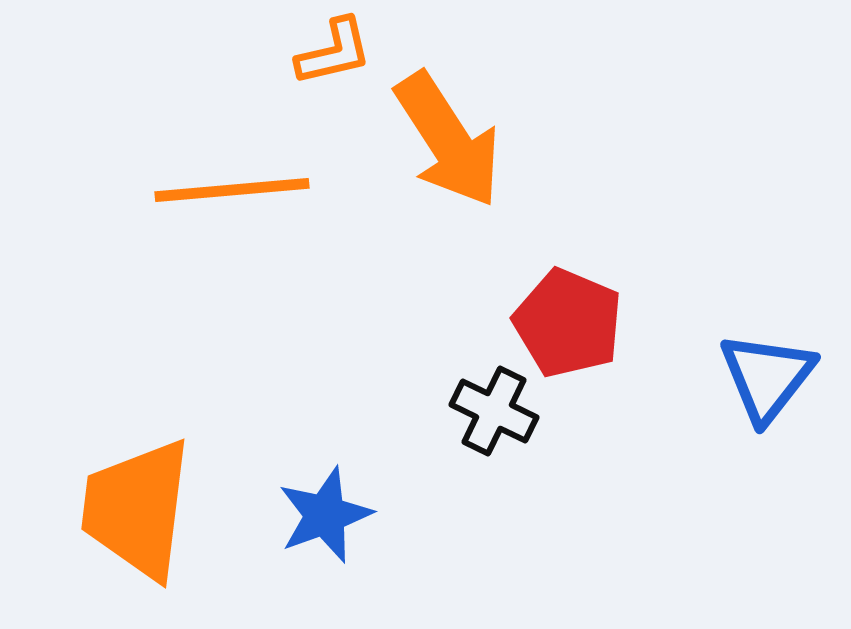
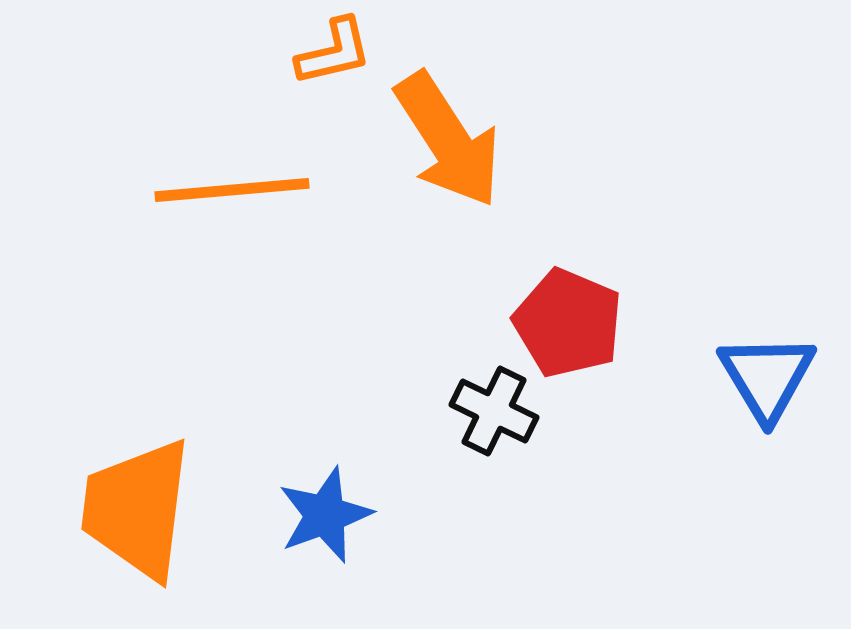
blue triangle: rotated 9 degrees counterclockwise
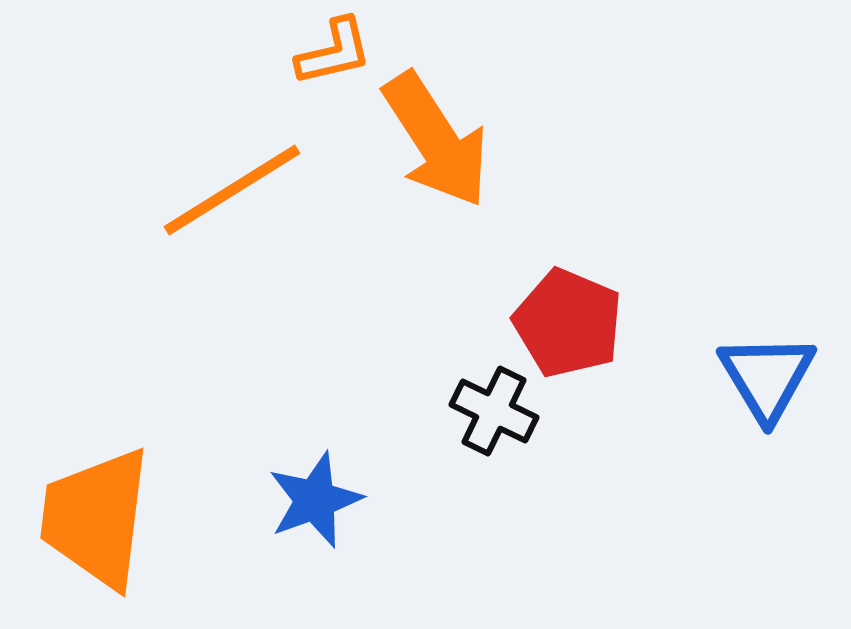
orange arrow: moved 12 px left
orange line: rotated 27 degrees counterclockwise
orange trapezoid: moved 41 px left, 9 px down
blue star: moved 10 px left, 15 px up
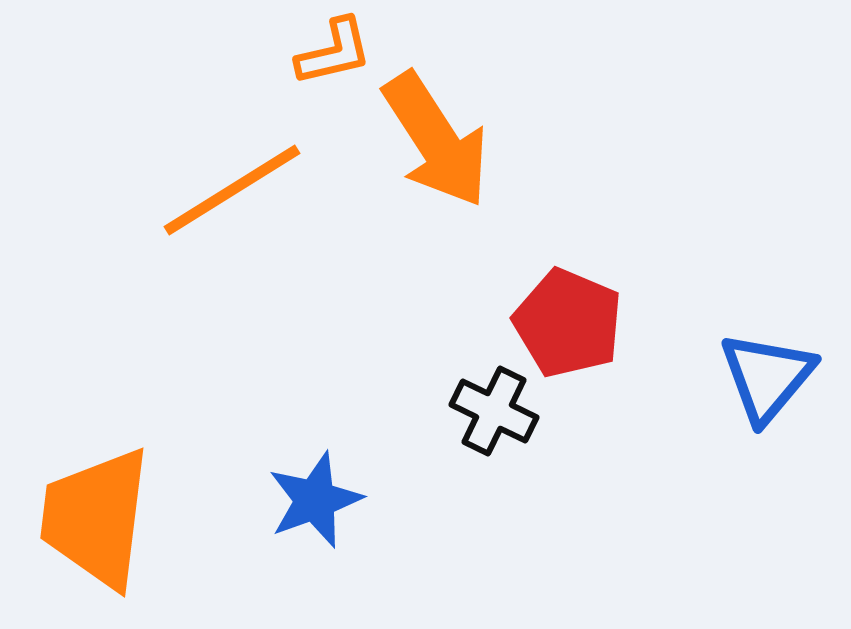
blue triangle: rotated 11 degrees clockwise
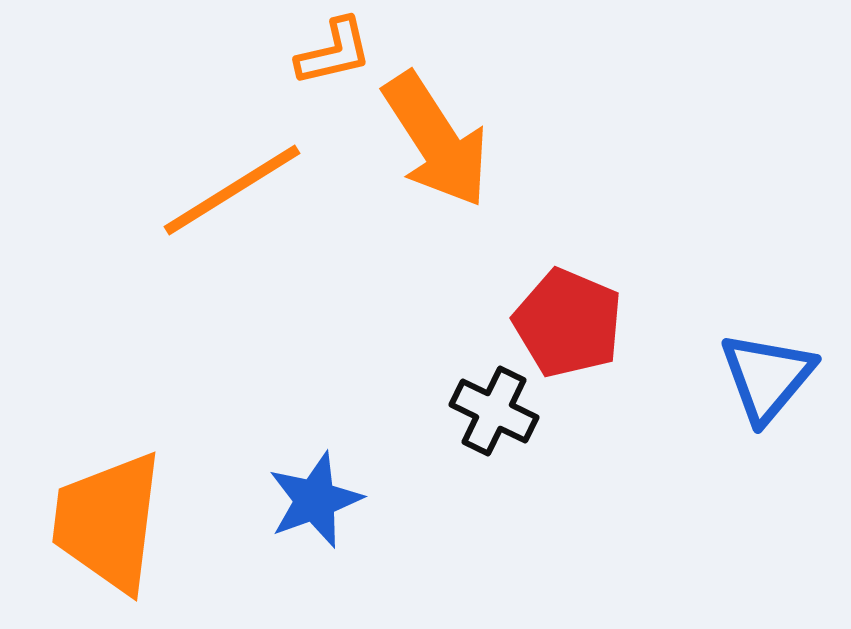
orange trapezoid: moved 12 px right, 4 px down
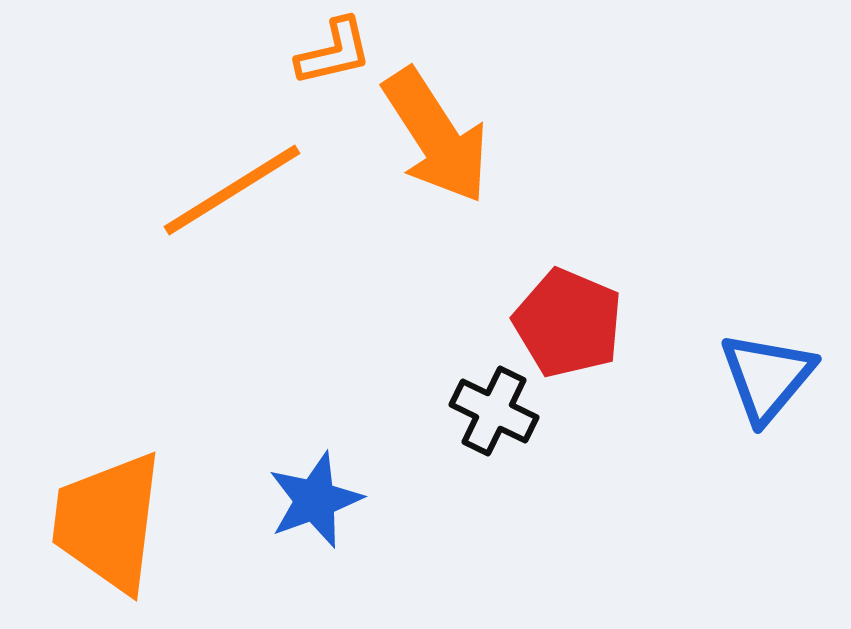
orange arrow: moved 4 px up
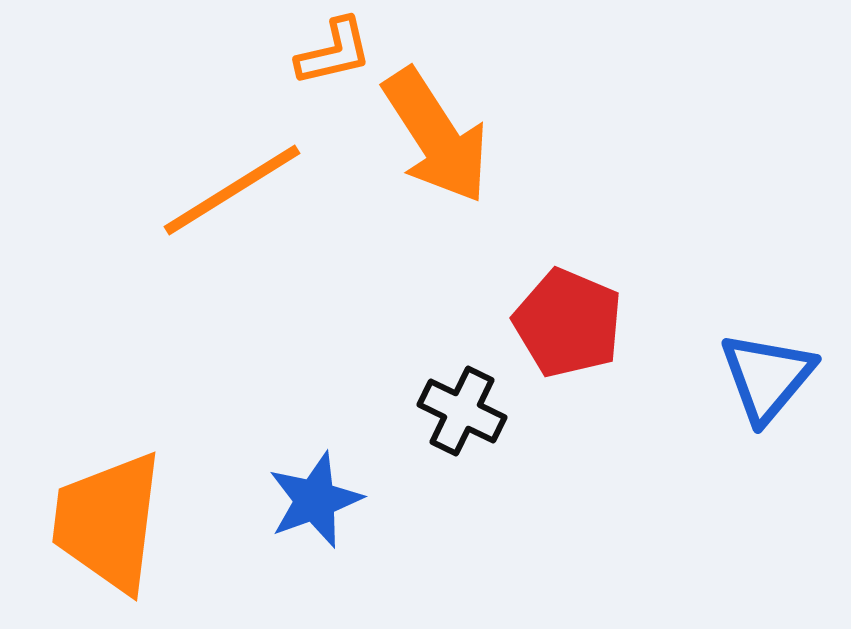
black cross: moved 32 px left
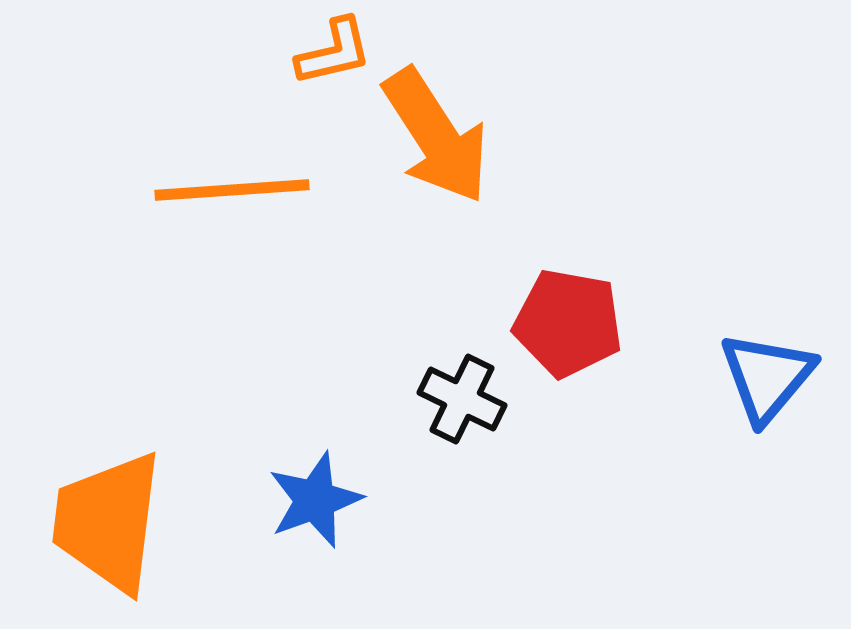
orange line: rotated 28 degrees clockwise
red pentagon: rotated 13 degrees counterclockwise
black cross: moved 12 px up
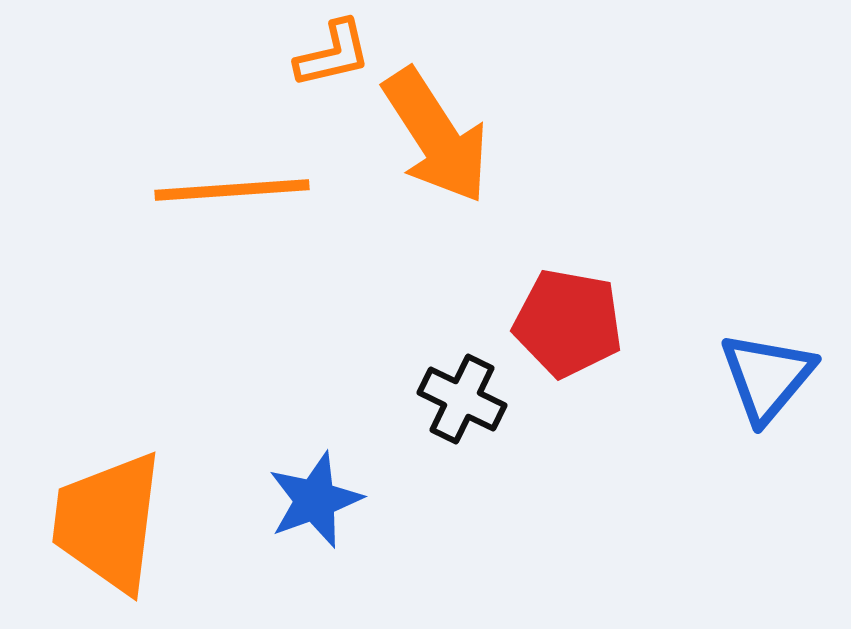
orange L-shape: moved 1 px left, 2 px down
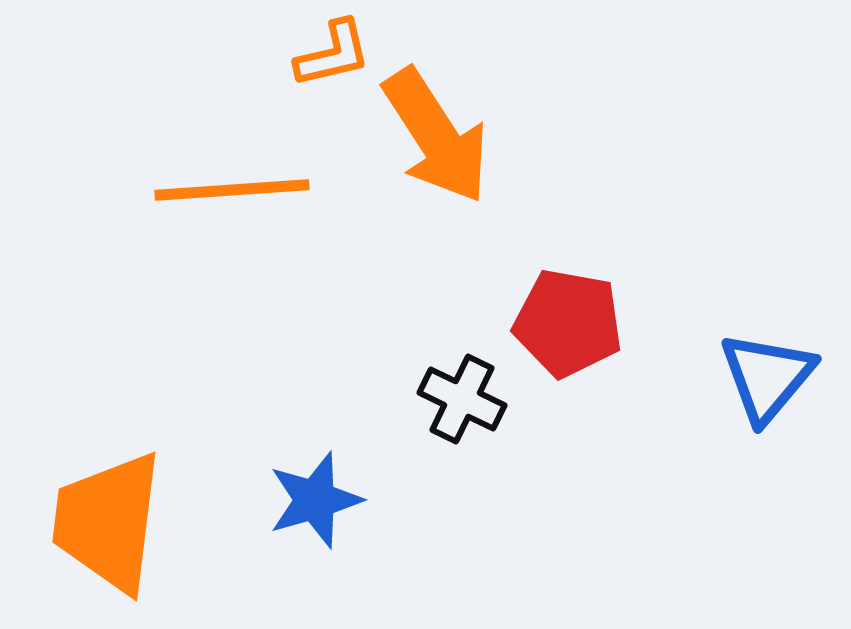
blue star: rotated 4 degrees clockwise
